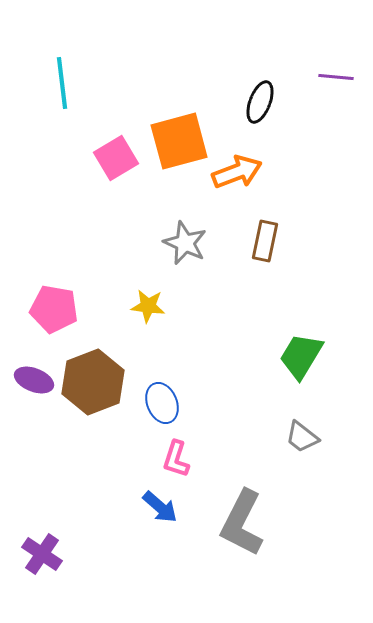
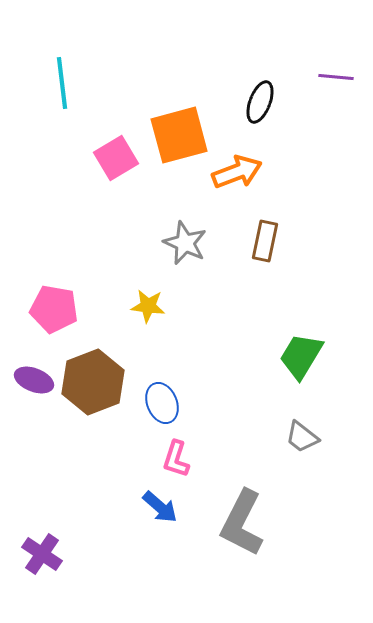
orange square: moved 6 px up
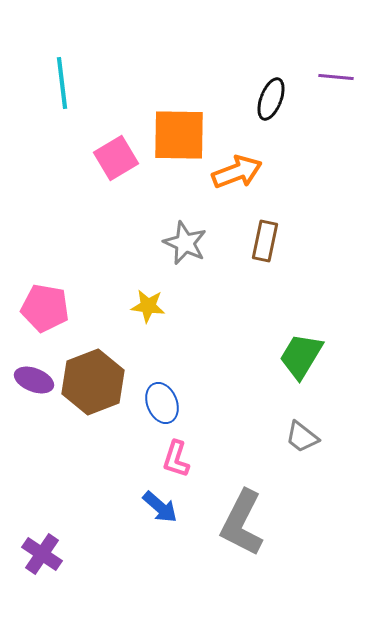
black ellipse: moved 11 px right, 3 px up
orange square: rotated 16 degrees clockwise
pink pentagon: moved 9 px left, 1 px up
